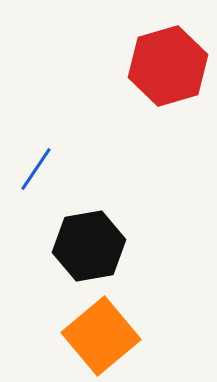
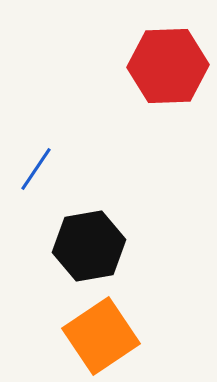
red hexagon: rotated 14 degrees clockwise
orange square: rotated 6 degrees clockwise
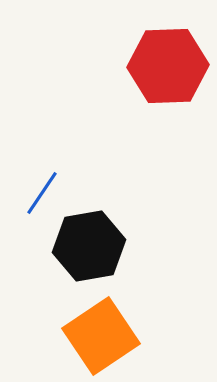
blue line: moved 6 px right, 24 px down
